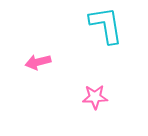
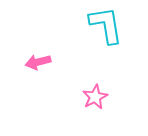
pink star: rotated 25 degrees counterclockwise
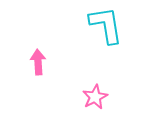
pink arrow: rotated 100 degrees clockwise
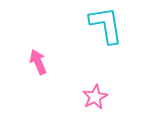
pink arrow: rotated 20 degrees counterclockwise
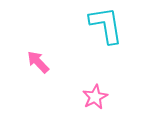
pink arrow: rotated 20 degrees counterclockwise
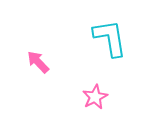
cyan L-shape: moved 4 px right, 13 px down
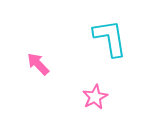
pink arrow: moved 2 px down
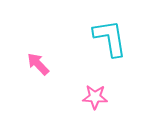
pink star: rotated 30 degrees clockwise
